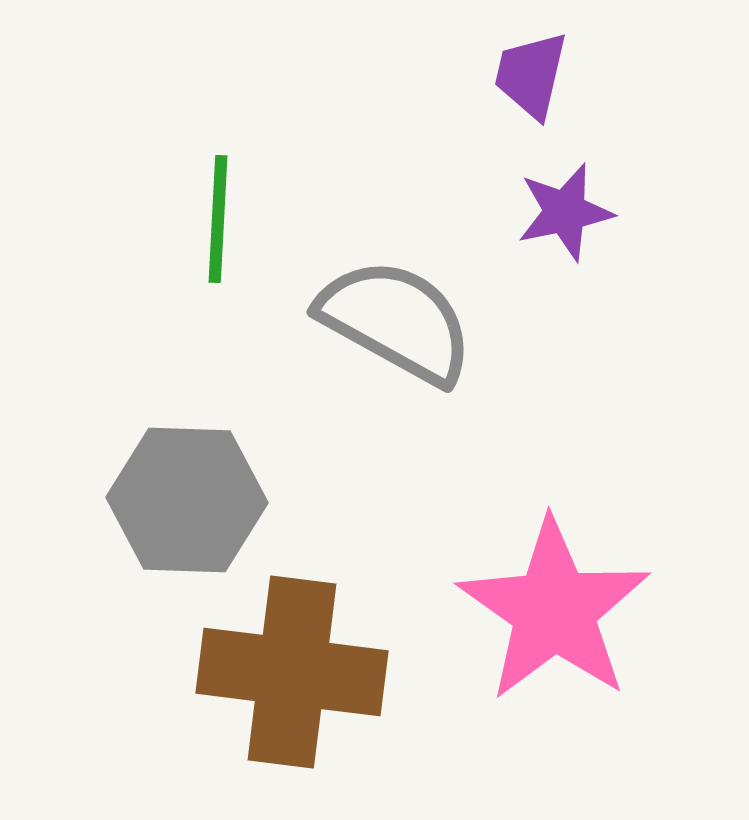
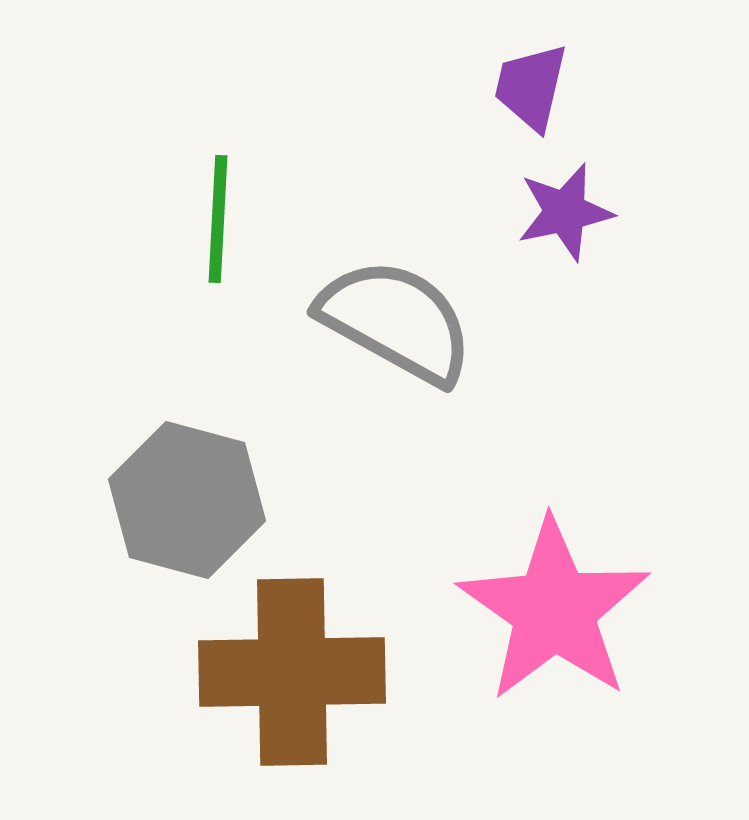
purple trapezoid: moved 12 px down
gray hexagon: rotated 13 degrees clockwise
brown cross: rotated 8 degrees counterclockwise
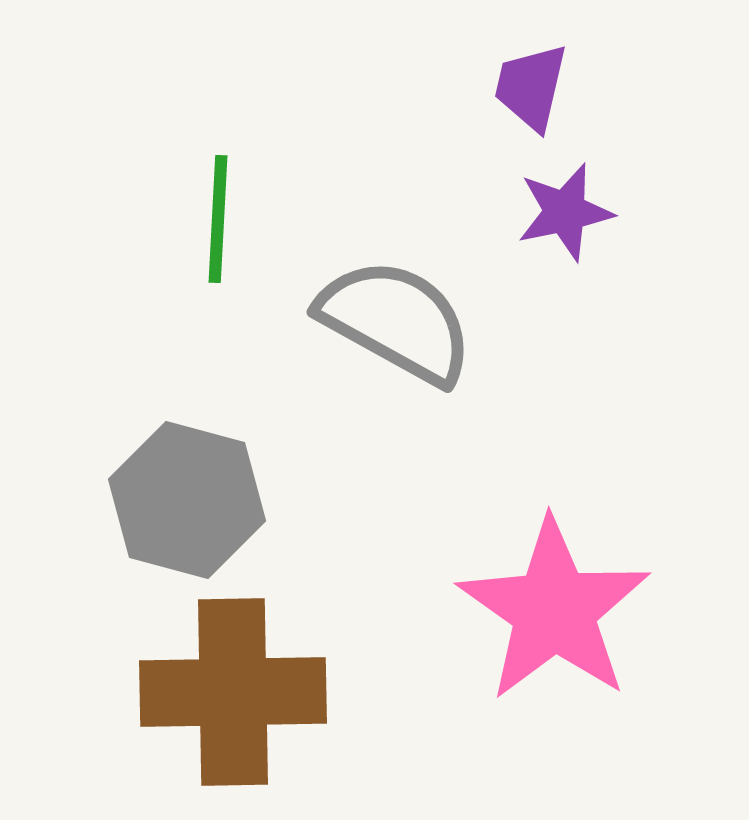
brown cross: moved 59 px left, 20 px down
